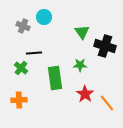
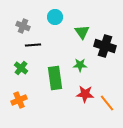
cyan circle: moved 11 px right
black line: moved 1 px left, 8 px up
red star: rotated 30 degrees counterclockwise
orange cross: rotated 21 degrees counterclockwise
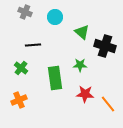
gray cross: moved 2 px right, 14 px up
green triangle: rotated 14 degrees counterclockwise
orange line: moved 1 px right, 1 px down
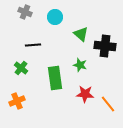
green triangle: moved 1 px left, 2 px down
black cross: rotated 10 degrees counterclockwise
green star: rotated 16 degrees clockwise
orange cross: moved 2 px left, 1 px down
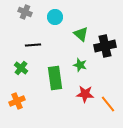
black cross: rotated 20 degrees counterclockwise
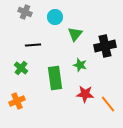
green triangle: moved 6 px left; rotated 28 degrees clockwise
